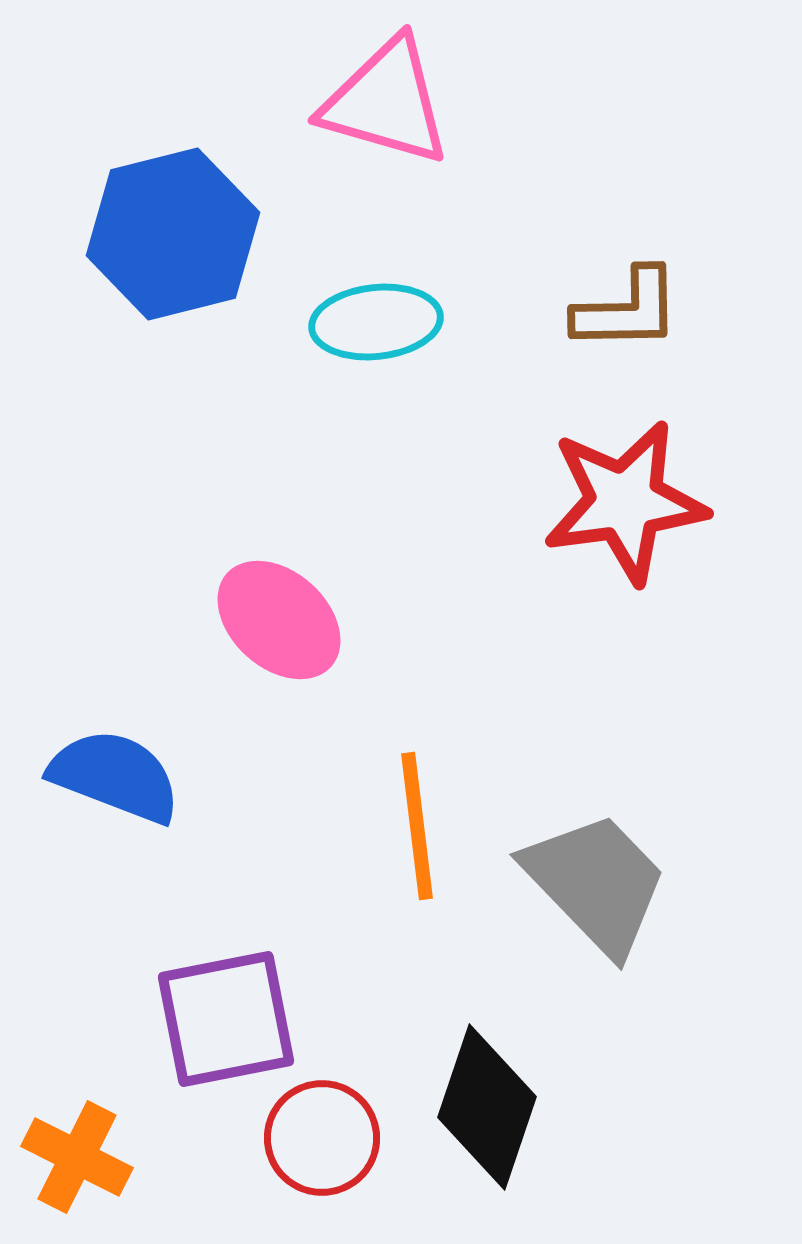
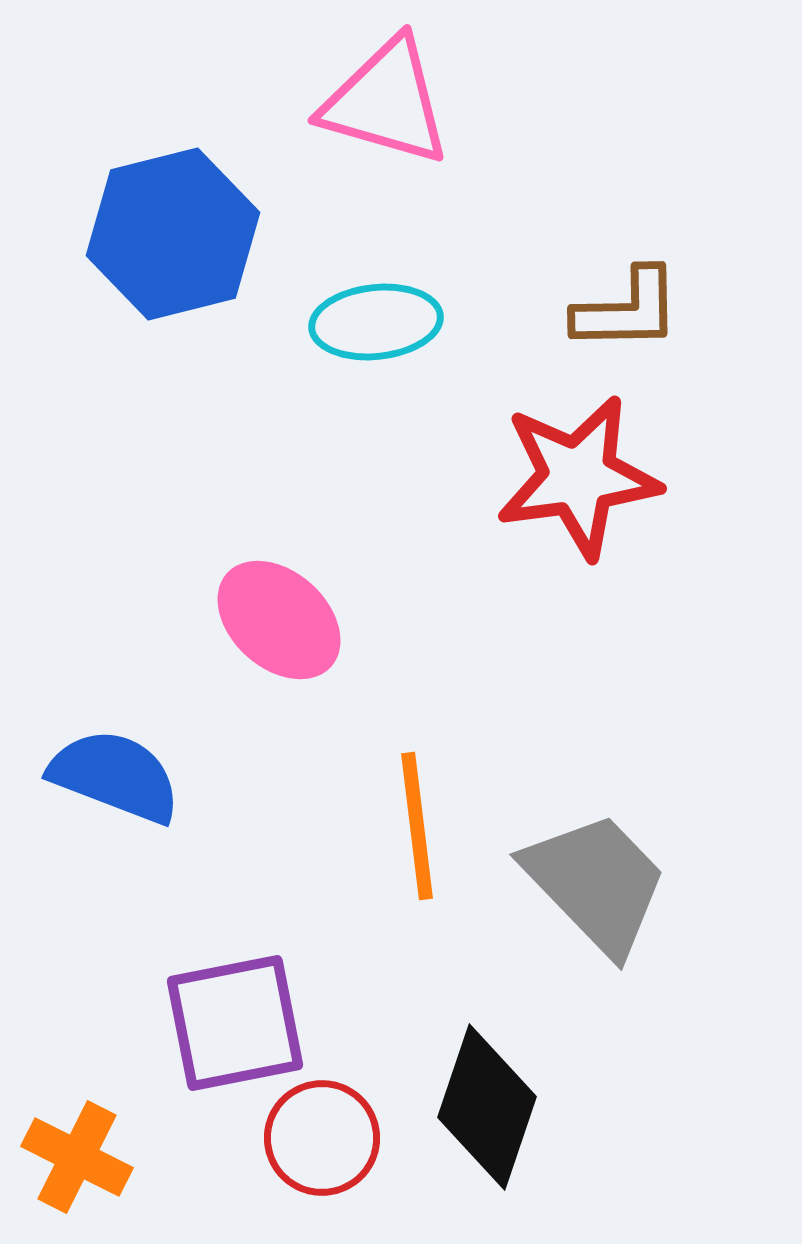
red star: moved 47 px left, 25 px up
purple square: moved 9 px right, 4 px down
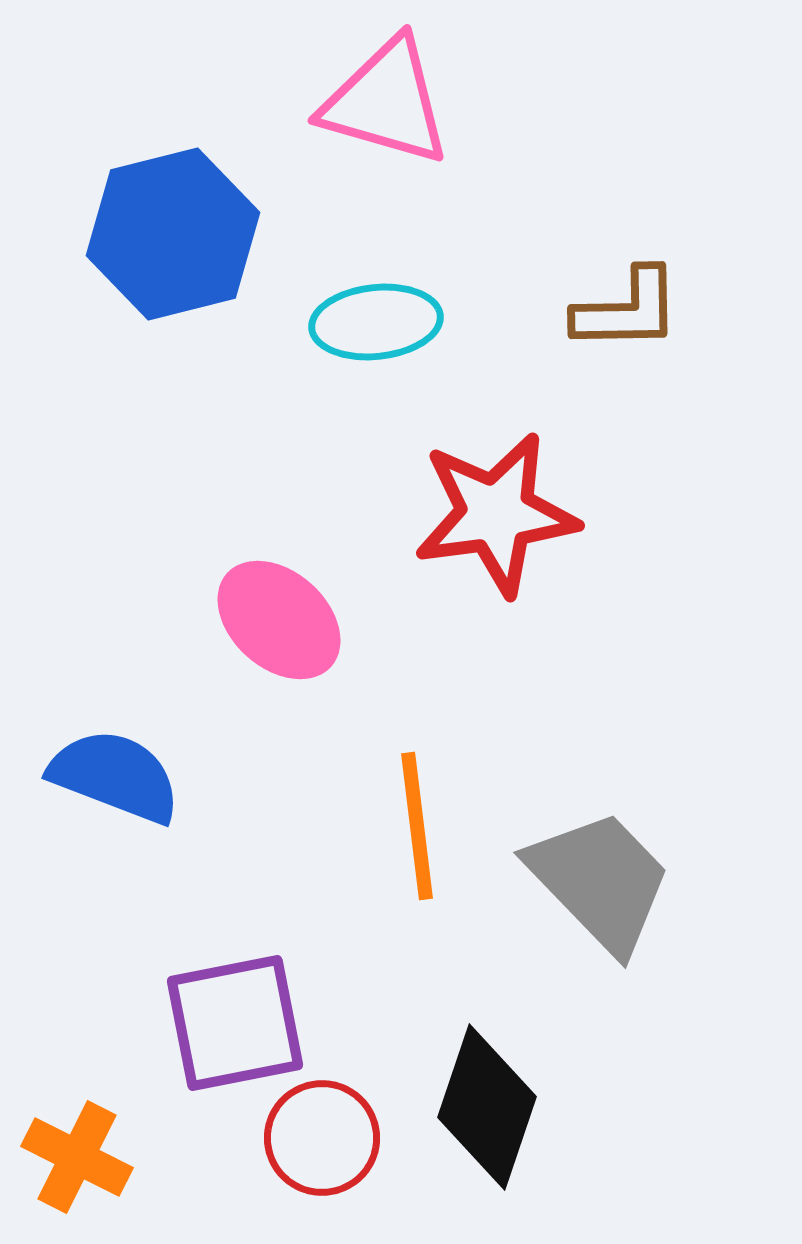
red star: moved 82 px left, 37 px down
gray trapezoid: moved 4 px right, 2 px up
